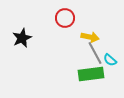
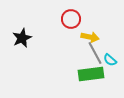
red circle: moved 6 px right, 1 px down
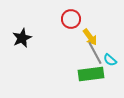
yellow arrow: rotated 42 degrees clockwise
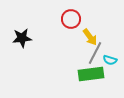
black star: rotated 18 degrees clockwise
gray line: rotated 55 degrees clockwise
cyan semicircle: rotated 24 degrees counterclockwise
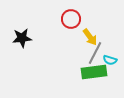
green rectangle: moved 3 px right, 2 px up
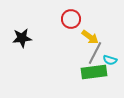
yellow arrow: rotated 18 degrees counterclockwise
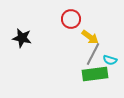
black star: rotated 18 degrees clockwise
gray line: moved 2 px left, 1 px down
green rectangle: moved 1 px right, 2 px down
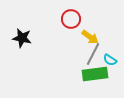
cyan semicircle: rotated 16 degrees clockwise
